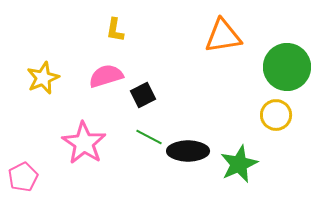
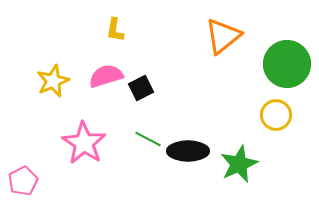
orange triangle: rotated 30 degrees counterclockwise
green circle: moved 3 px up
yellow star: moved 10 px right, 3 px down
black square: moved 2 px left, 7 px up
green line: moved 1 px left, 2 px down
pink pentagon: moved 4 px down
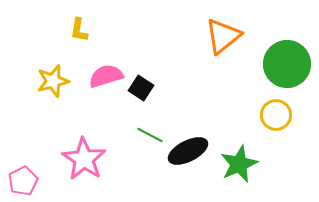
yellow L-shape: moved 36 px left
yellow star: rotated 8 degrees clockwise
black square: rotated 30 degrees counterclockwise
green line: moved 2 px right, 4 px up
pink star: moved 16 px down
black ellipse: rotated 27 degrees counterclockwise
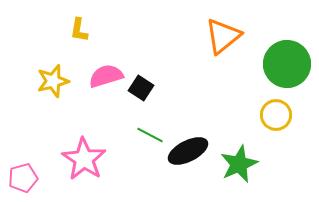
pink pentagon: moved 3 px up; rotated 12 degrees clockwise
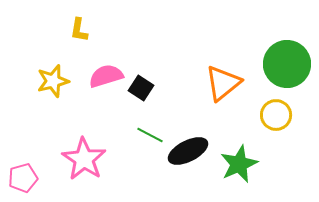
orange triangle: moved 47 px down
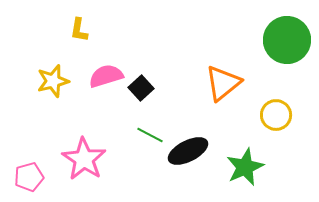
green circle: moved 24 px up
black square: rotated 15 degrees clockwise
green star: moved 6 px right, 3 px down
pink pentagon: moved 6 px right, 1 px up
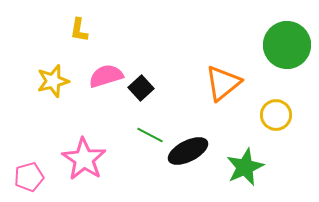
green circle: moved 5 px down
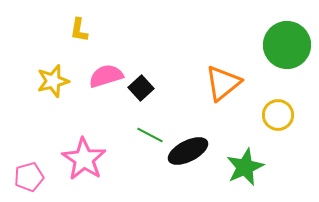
yellow circle: moved 2 px right
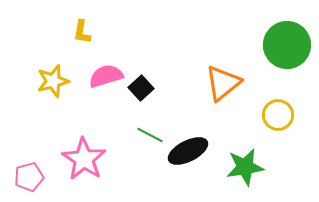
yellow L-shape: moved 3 px right, 2 px down
green star: rotated 15 degrees clockwise
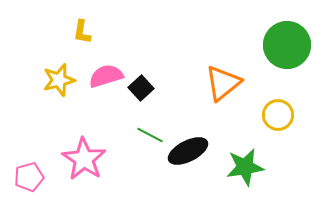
yellow star: moved 6 px right, 1 px up
